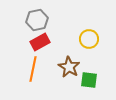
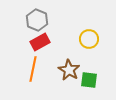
gray hexagon: rotated 25 degrees counterclockwise
brown star: moved 3 px down
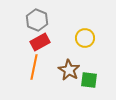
yellow circle: moved 4 px left, 1 px up
orange line: moved 1 px right, 2 px up
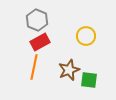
yellow circle: moved 1 px right, 2 px up
brown star: rotated 20 degrees clockwise
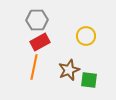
gray hexagon: rotated 25 degrees counterclockwise
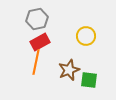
gray hexagon: moved 1 px up; rotated 10 degrees counterclockwise
orange line: moved 2 px right, 5 px up
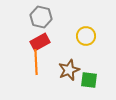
gray hexagon: moved 4 px right, 2 px up; rotated 25 degrees clockwise
orange line: rotated 15 degrees counterclockwise
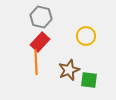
red rectangle: rotated 18 degrees counterclockwise
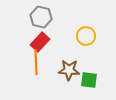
brown star: rotated 25 degrees clockwise
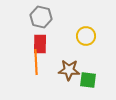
red rectangle: moved 2 px down; rotated 42 degrees counterclockwise
green square: moved 1 px left
